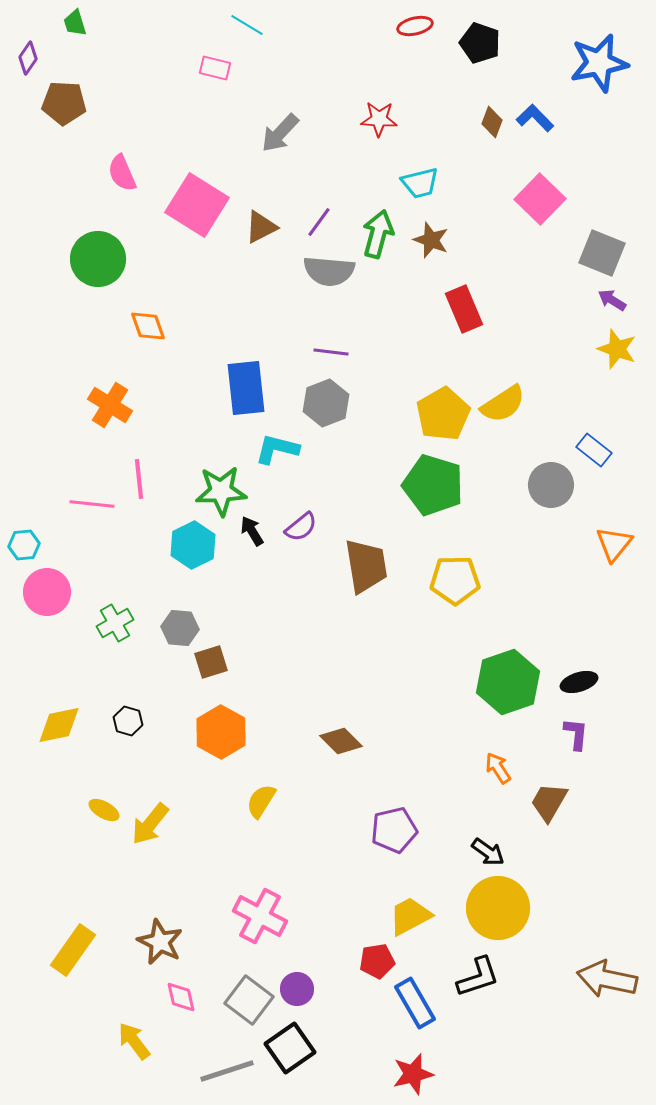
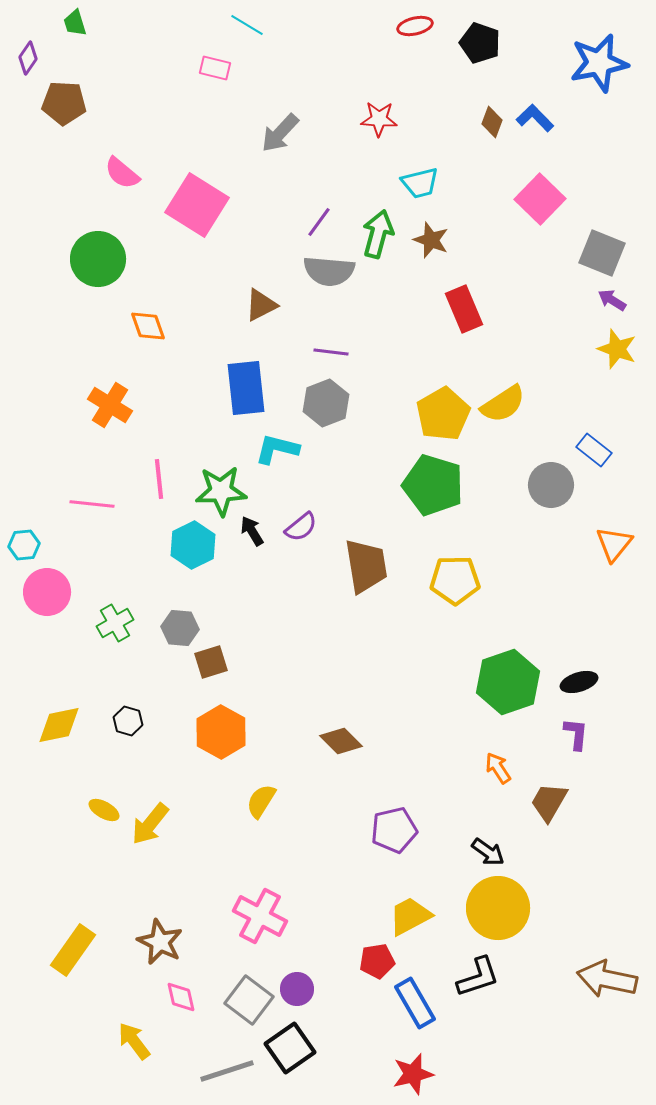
pink semicircle at (122, 173): rotated 27 degrees counterclockwise
brown triangle at (261, 227): moved 78 px down
pink line at (139, 479): moved 20 px right
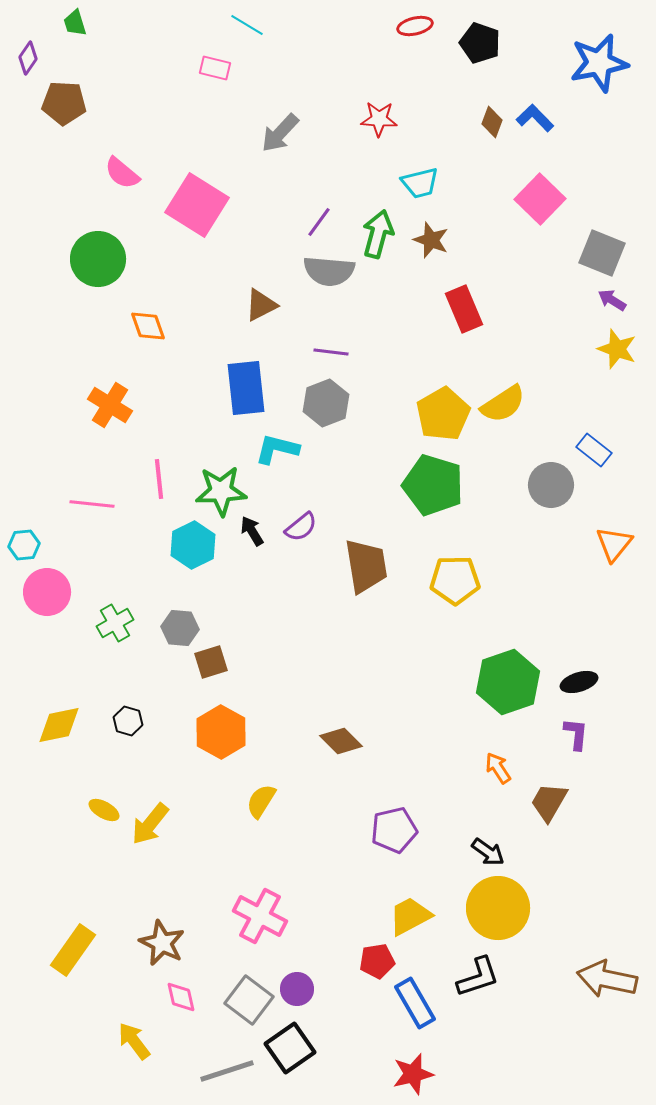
brown star at (160, 942): moved 2 px right, 1 px down
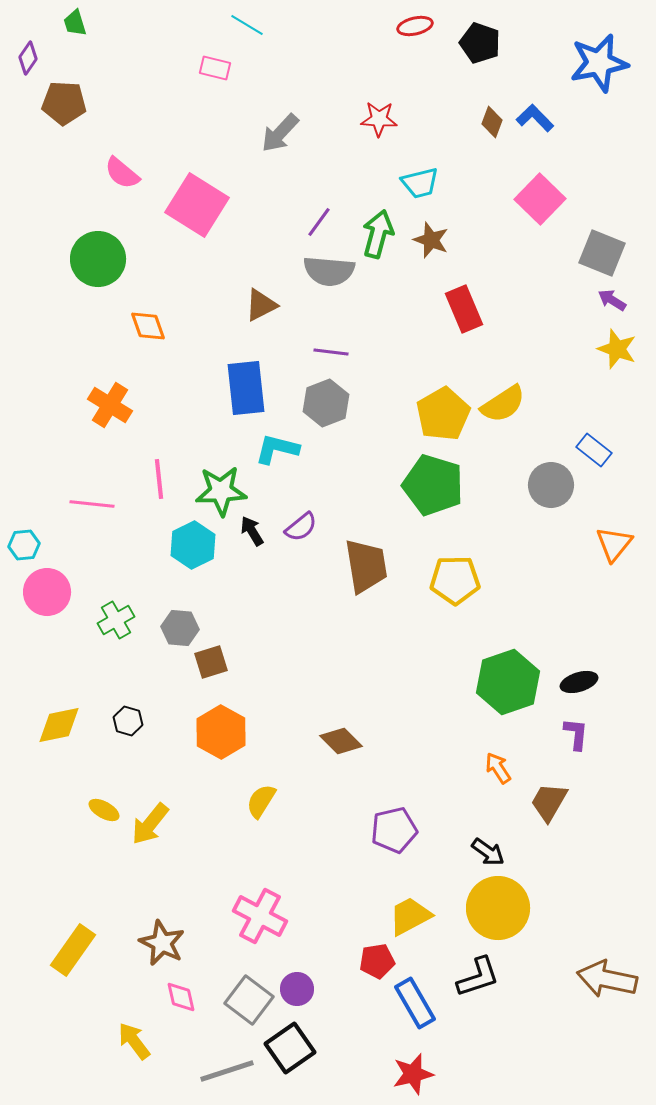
green cross at (115, 623): moved 1 px right, 3 px up
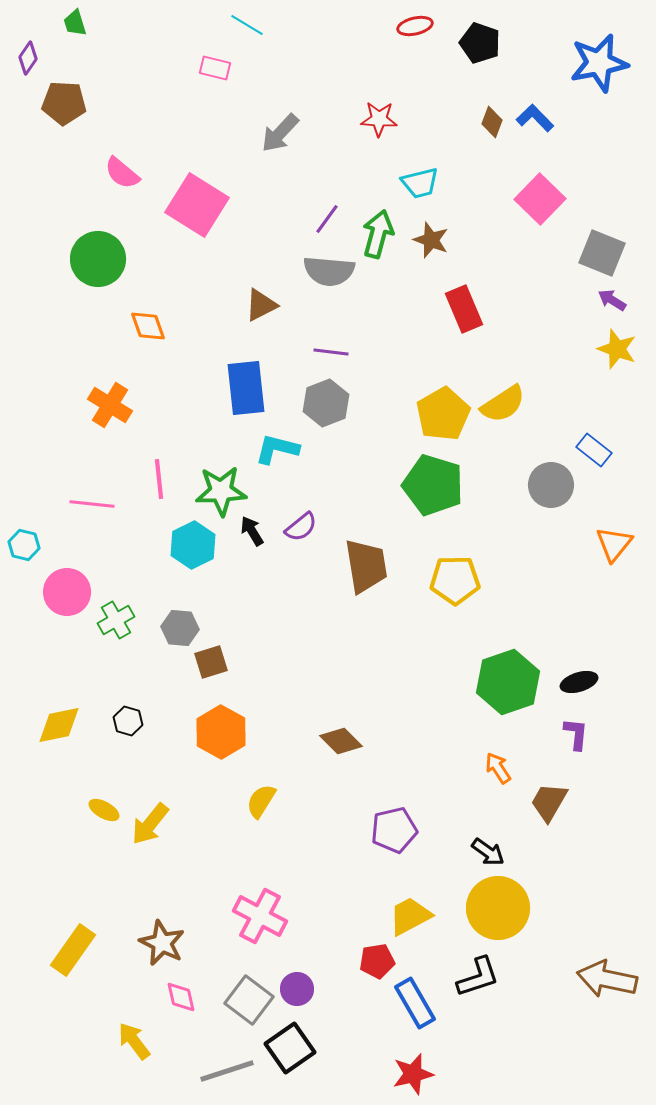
purple line at (319, 222): moved 8 px right, 3 px up
cyan hexagon at (24, 545): rotated 20 degrees clockwise
pink circle at (47, 592): moved 20 px right
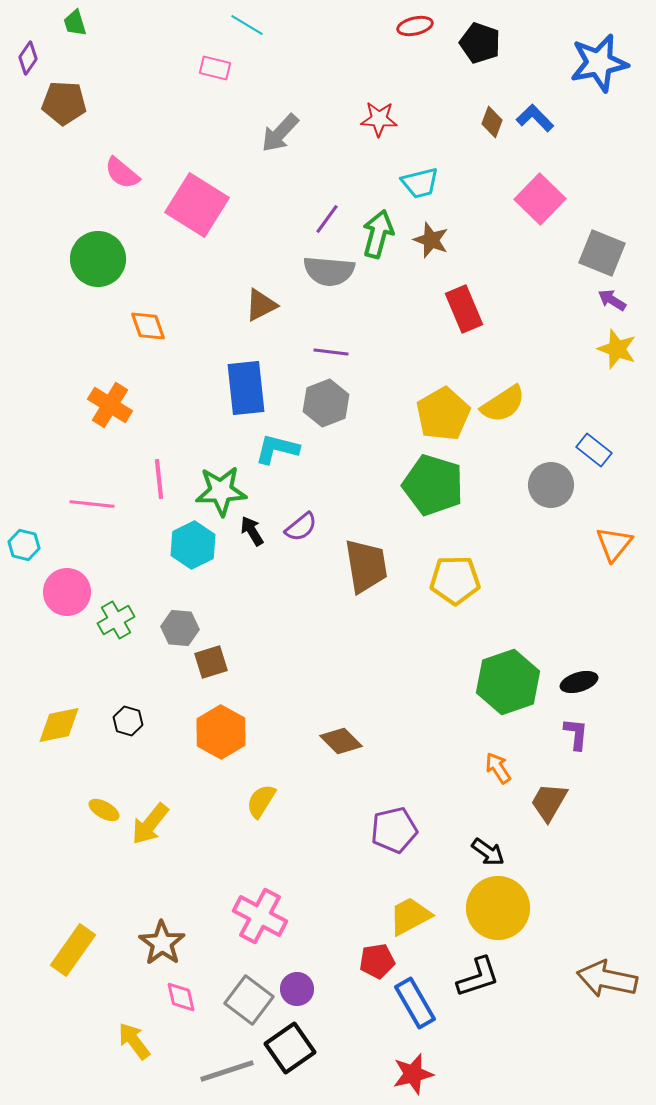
brown star at (162, 943): rotated 9 degrees clockwise
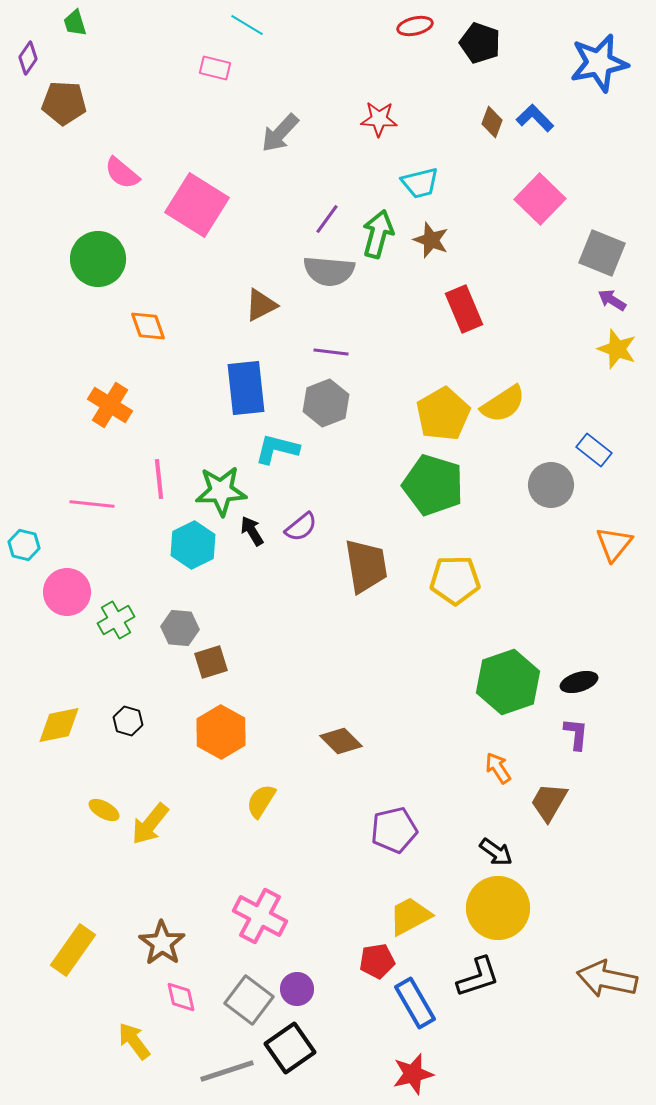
black arrow at (488, 852): moved 8 px right
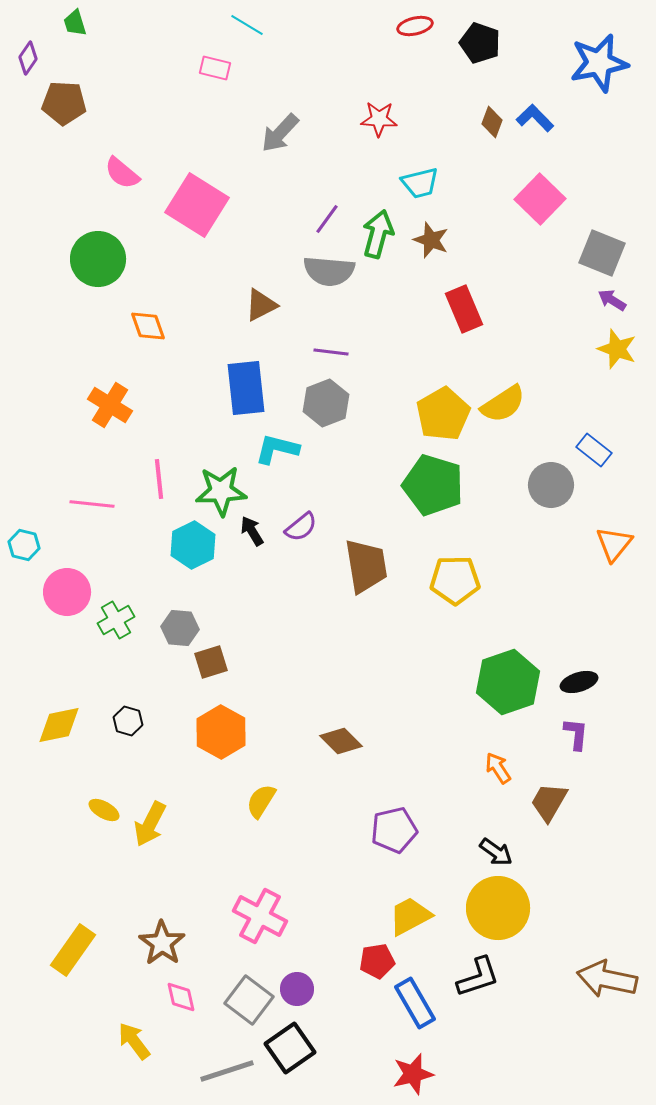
yellow arrow at (150, 824): rotated 12 degrees counterclockwise
